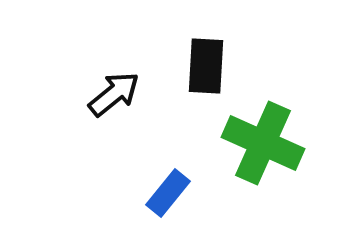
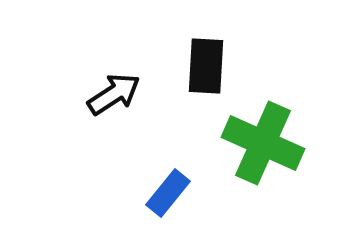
black arrow: rotated 6 degrees clockwise
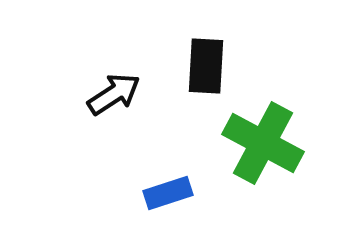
green cross: rotated 4 degrees clockwise
blue rectangle: rotated 33 degrees clockwise
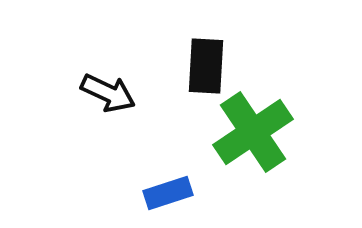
black arrow: moved 6 px left, 1 px up; rotated 58 degrees clockwise
green cross: moved 10 px left, 11 px up; rotated 28 degrees clockwise
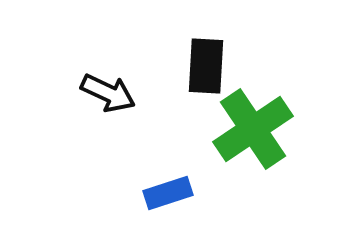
green cross: moved 3 px up
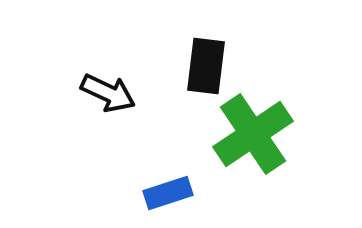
black rectangle: rotated 4 degrees clockwise
green cross: moved 5 px down
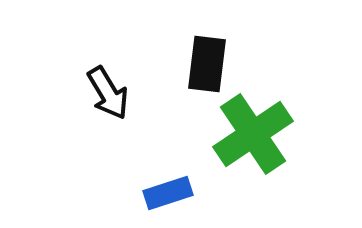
black rectangle: moved 1 px right, 2 px up
black arrow: rotated 34 degrees clockwise
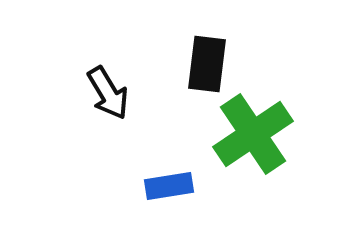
blue rectangle: moved 1 px right, 7 px up; rotated 9 degrees clockwise
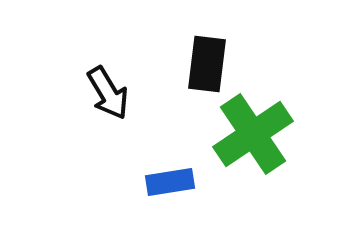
blue rectangle: moved 1 px right, 4 px up
